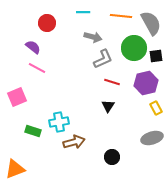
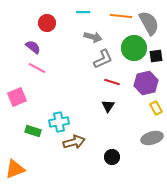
gray semicircle: moved 2 px left
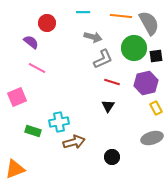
purple semicircle: moved 2 px left, 5 px up
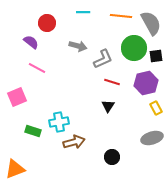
gray semicircle: moved 2 px right
gray arrow: moved 15 px left, 9 px down
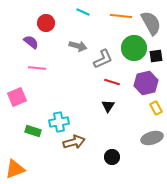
cyan line: rotated 24 degrees clockwise
red circle: moved 1 px left
pink line: rotated 24 degrees counterclockwise
